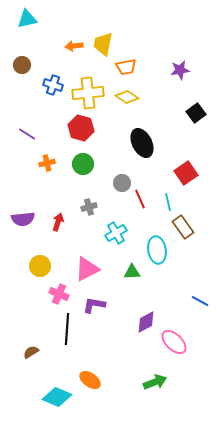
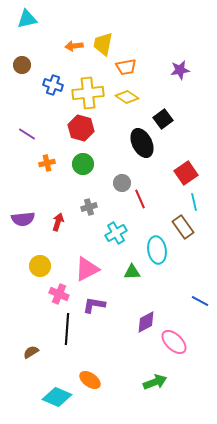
black square: moved 33 px left, 6 px down
cyan line: moved 26 px right
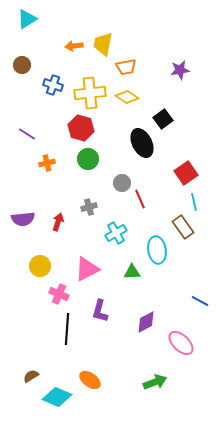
cyan triangle: rotated 20 degrees counterclockwise
yellow cross: moved 2 px right
green circle: moved 5 px right, 5 px up
purple L-shape: moved 6 px right, 6 px down; rotated 85 degrees counterclockwise
pink ellipse: moved 7 px right, 1 px down
brown semicircle: moved 24 px down
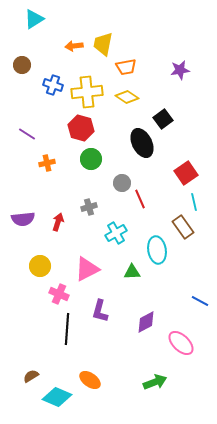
cyan triangle: moved 7 px right
yellow cross: moved 3 px left, 1 px up
green circle: moved 3 px right
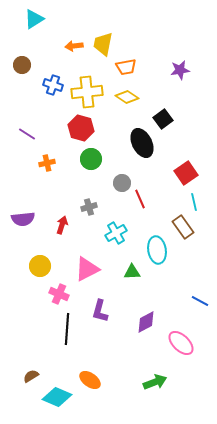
red arrow: moved 4 px right, 3 px down
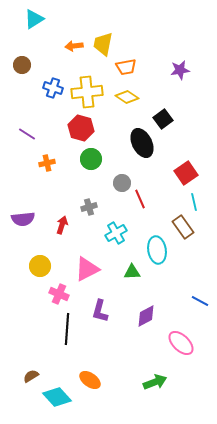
blue cross: moved 3 px down
purple diamond: moved 6 px up
cyan diamond: rotated 24 degrees clockwise
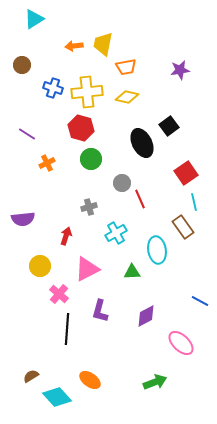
yellow diamond: rotated 20 degrees counterclockwise
black square: moved 6 px right, 7 px down
orange cross: rotated 14 degrees counterclockwise
red arrow: moved 4 px right, 11 px down
pink cross: rotated 18 degrees clockwise
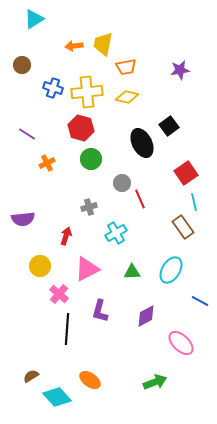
cyan ellipse: moved 14 px right, 20 px down; rotated 40 degrees clockwise
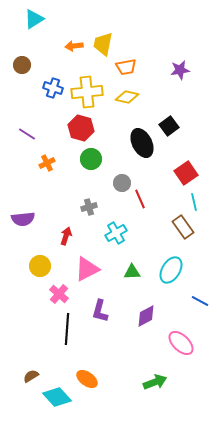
orange ellipse: moved 3 px left, 1 px up
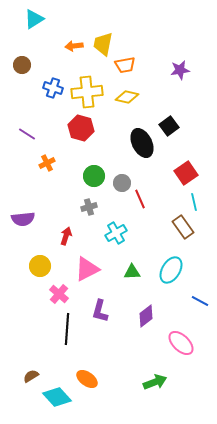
orange trapezoid: moved 1 px left, 2 px up
green circle: moved 3 px right, 17 px down
purple diamond: rotated 10 degrees counterclockwise
